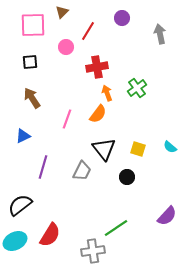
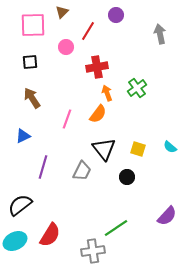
purple circle: moved 6 px left, 3 px up
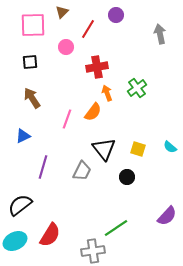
red line: moved 2 px up
orange semicircle: moved 5 px left, 2 px up
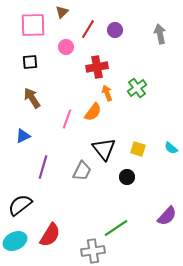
purple circle: moved 1 px left, 15 px down
cyan semicircle: moved 1 px right, 1 px down
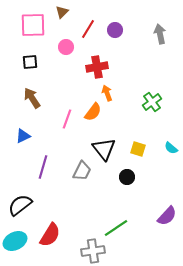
green cross: moved 15 px right, 14 px down
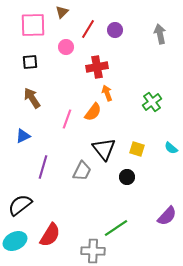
yellow square: moved 1 px left
gray cross: rotated 10 degrees clockwise
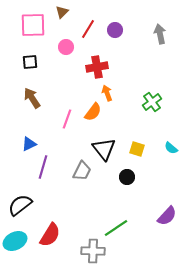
blue triangle: moved 6 px right, 8 px down
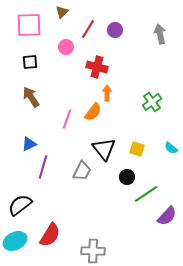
pink square: moved 4 px left
red cross: rotated 25 degrees clockwise
orange arrow: rotated 21 degrees clockwise
brown arrow: moved 1 px left, 1 px up
green line: moved 30 px right, 34 px up
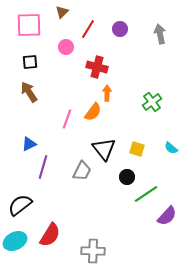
purple circle: moved 5 px right, 1 px up
brown arrow: moved 2 px left, 5 px up
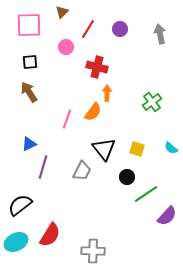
cyan ellipse: moved 1 px right, 1 px down
